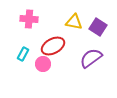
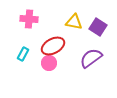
pink circle: moved 6 px right, 1 px up
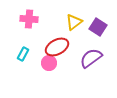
yellow triangle: rotated 48 degrees counterclockwise
red ellipse: moved 4 px right, 1 px down
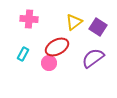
purple semicircle: moved 2 px right
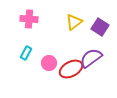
purple square: moved 2 px right
red ellipse: moved 14 px right, 22 px down
cyan rectangle: moved 3 px right, 1 px up
purple semicircle: moved 2 px left
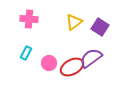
red ellipse: moved 1 px right, 2 px up
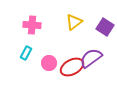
pink cross: moved 3 px right, 6 px down
purple square: moved 5 px right
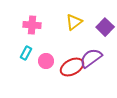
purple square: rotated 12 degrees clockwise
pink circle: moved 3 px left, 2 px up
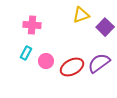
yellow triangle: moved 7 px right, 7 px up; rotated 18 degrees clockwise
purple semicircle: moved 8 px right, 5 px down
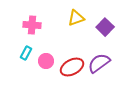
yellow triangle: moved 5 px left, 3 px down
